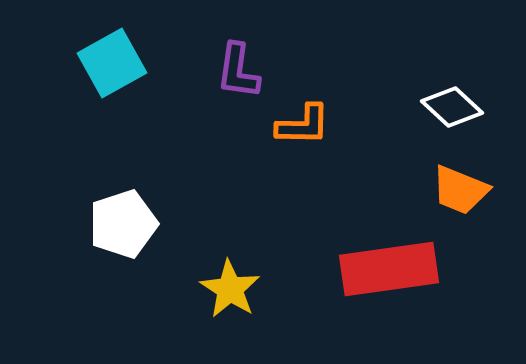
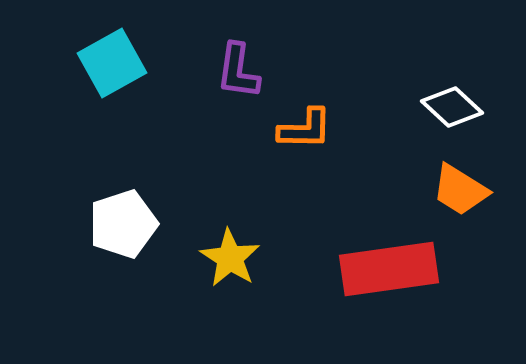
orange L-shape: moved 2 px right, 4 px down
orange trapezoid: rotated 10 degrees clockwise
yellow star: moved 31 px up
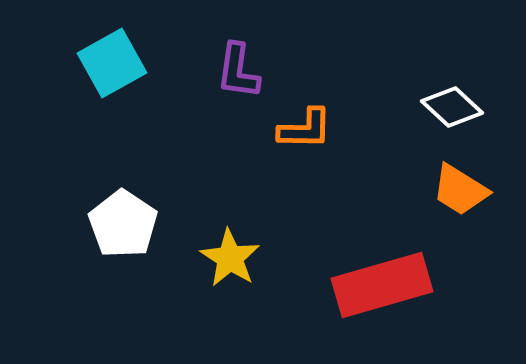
white pentagon: rotated 20 degrees counterclockwise
red rectangle: moved 7 px left, 16 px down; rotated 8 degrees counterclockwise
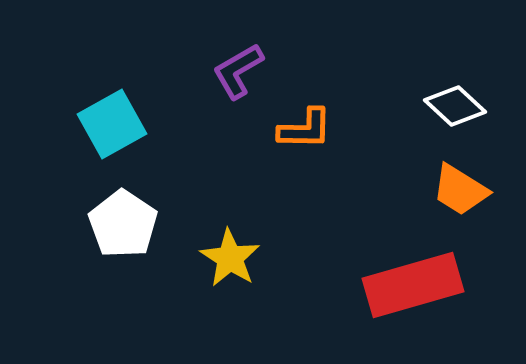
cyan square: moved 61 px down
purple L-shape: rotated 52 degrees clockwise
white diamond: moved 3 px right, 1 px up
red rectangle: moved 31 px right
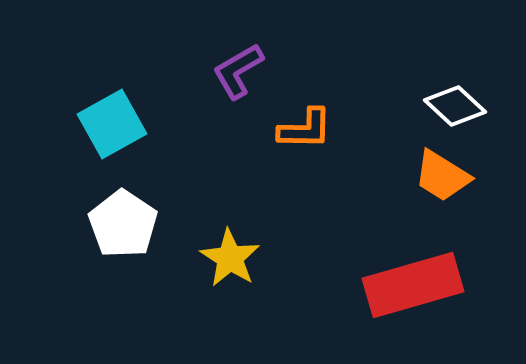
orange trapezoid: moved 18 px left, 14 px up
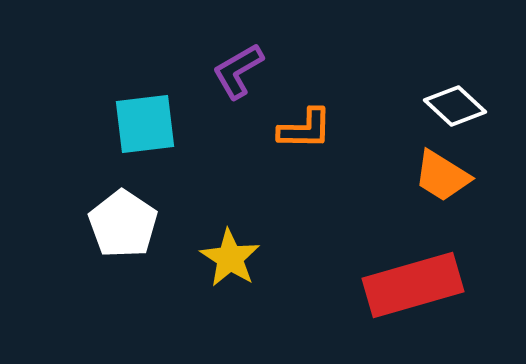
cyan square: moved 33 px right; rotated 22 degrees clockwise
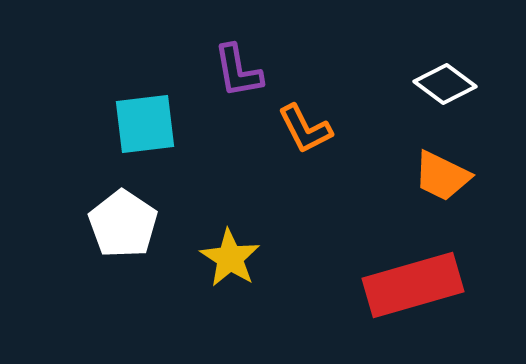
purple L-shape: rotated 70 degrees counterclockwise
white diamond: moved 10 px left, 22 px up; rotated 6 degrees counterclockwise
orange L-shape: rotated 62 degrees clockwise
orange trapezoid: rotated 6 degrees counterclockwise
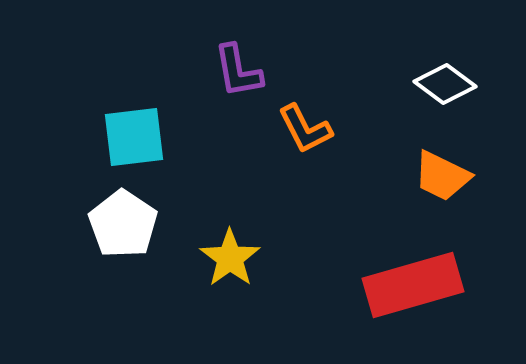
cyan square: moved 11 px left, 13 px down
yellow star: rotated 4 degrees clockwise
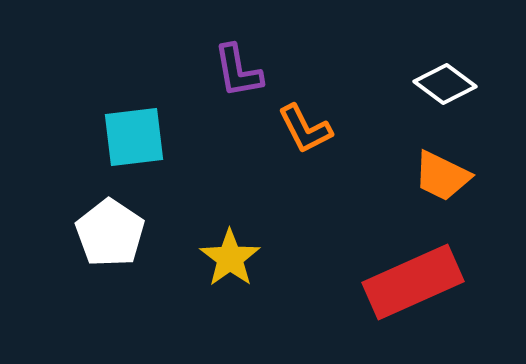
white pentagon: moved 13 px left, 9 px down
red rectangle: moved 3 px up; rotated 8 degrees counterclockwise
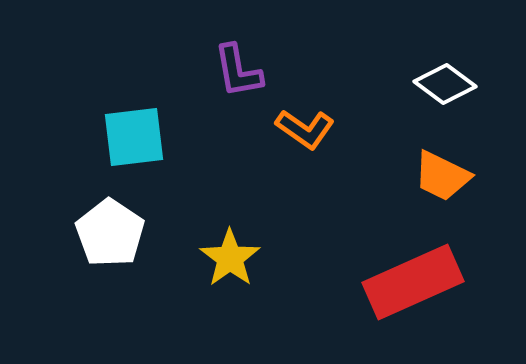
orange L-shape: rotated 28 degrees counterclockwise
